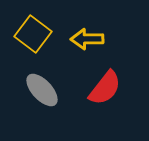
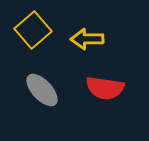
yellow square: moved 4 px up; rotated 12 degrees clockwise
red semicircle: rotated 60 degrees clockwise
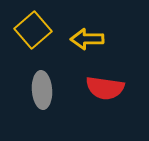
gray ellipse: rotated 39 degrees clockwise
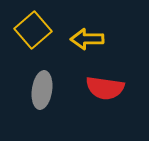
gray ellipse: rotated 12 degrees clockwise
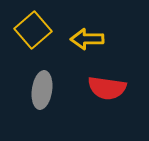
red semicircle: moved 2 px right
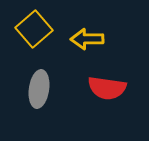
yellow square: moved 1 px right, 1 px up
gray ellipse: moved 3 px left, 1 px up
